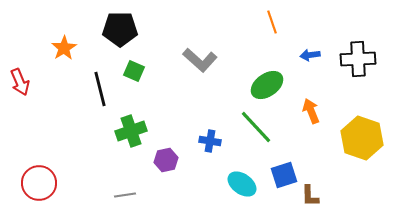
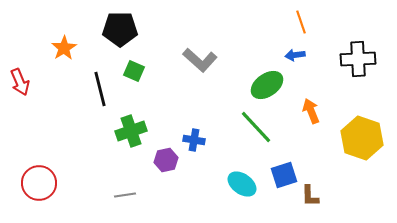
orange line: moved 29 px right
blue arrow: moved 15 px left
blue cross: moved 16 px left, 1 px up
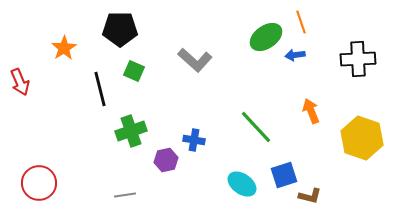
gray L-shape: moved 5 px left
green ellipse: moved 1 px left, 48 px up
brown L-shape: rotated 75 degrees counterclockwise
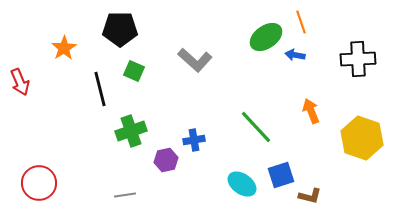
blue arrow: rotated 18 degrees clockwise
blue cross: rotated 20 degrees counterclockwise
blue square: moved 3 px left
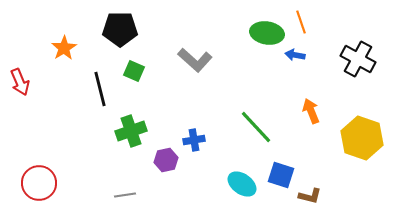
green ellipse: moved 1 px right, 4 px up; rotated 44 degrees clockwise
black cross: rotated 32 degrees clockwise
blue square: rotated 36 degrees clockwise
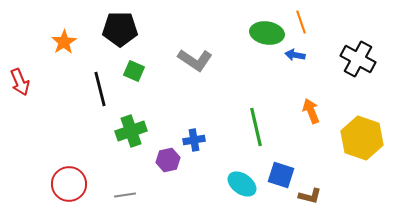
orange star: moved 6 px up
gray L-shape: rotated 8 degrees counterclockwise
green line: rotated 30 degrees clockwise
purple hexagon: moved 2 px right
red circle: moved 30 px right, 1 px down
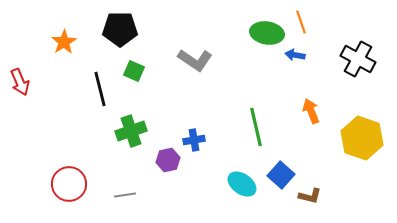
blue square: rotated 24 degrees clockwise
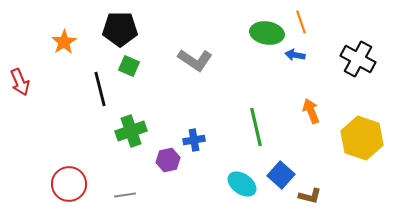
green square: moved 5 px left, 5 px up
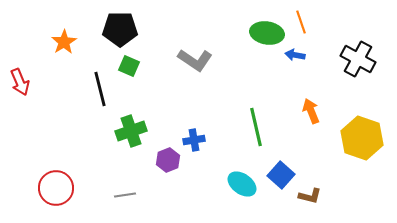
purple hexagon: rotated 10 degrees counterclockwise
red circle: moved 13 px left, 4 px down
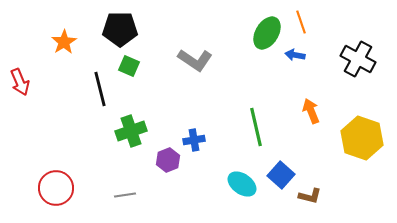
green ellipse: rotated 68 degrees counterclockwise
